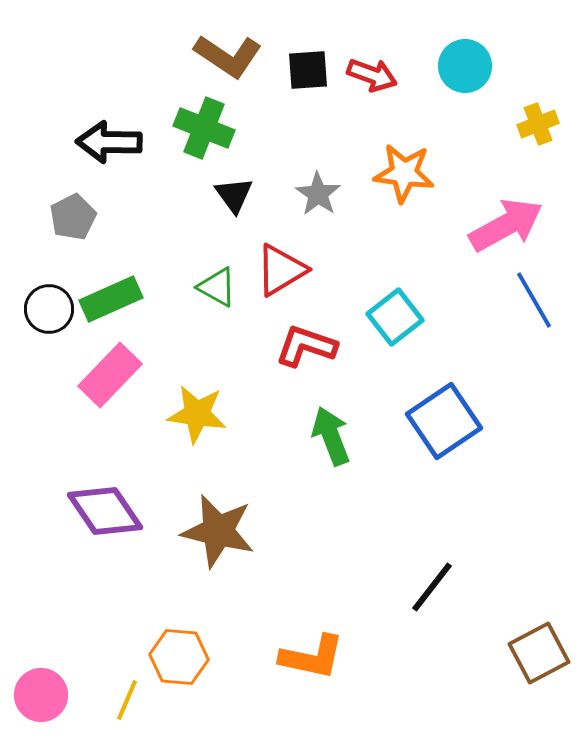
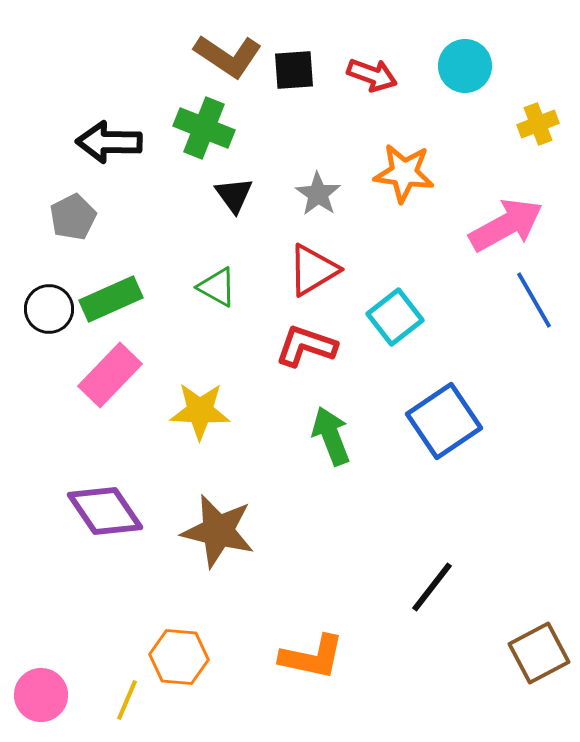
black square: moved 14 px left
red triangle: moved 32 px right
yellow star: moved 3 px right, 3 px up; rotated 6 degrees counterclockwise
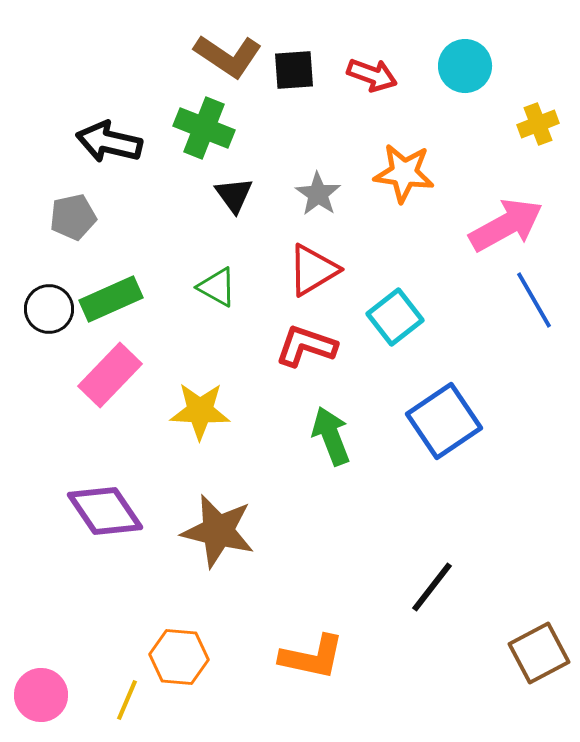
black arrow: rotated 12 degrees clockwise
gray pentagon: rotated 15 degrees clockwise
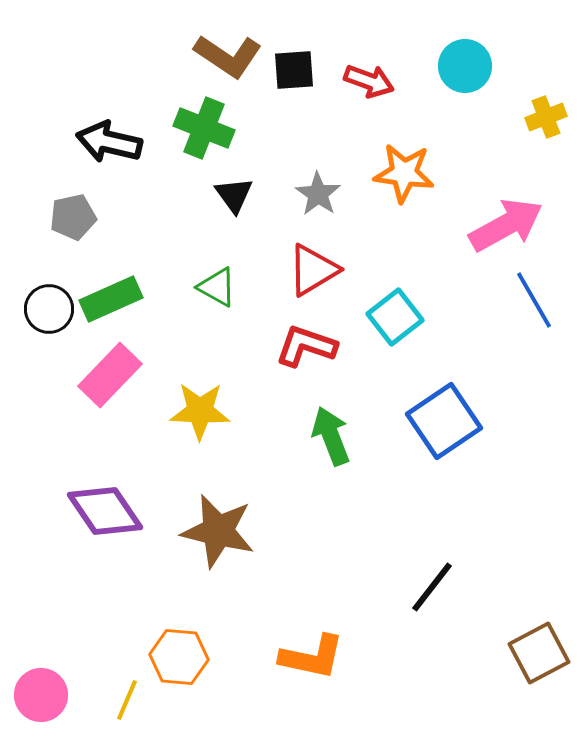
red arrow: moved 3 px left, 6 px down
yellow cross: moved 8 px right, 7 px up
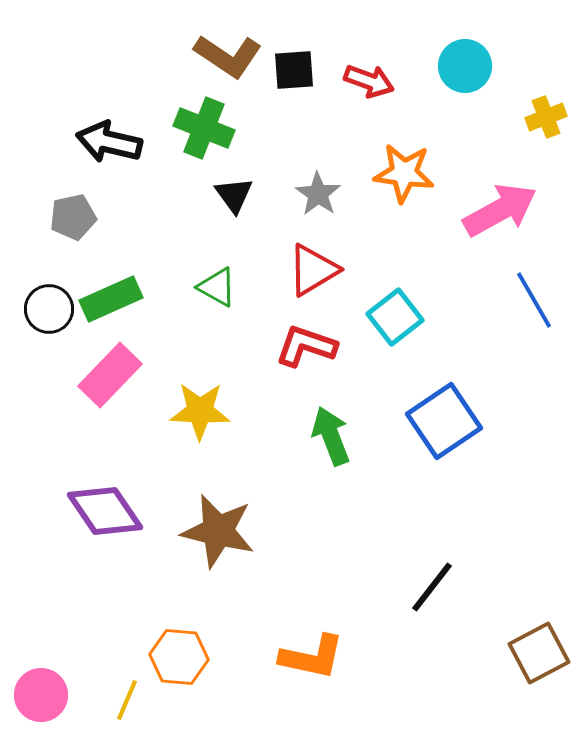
pink arrow: moved 6 px left, 15 px up
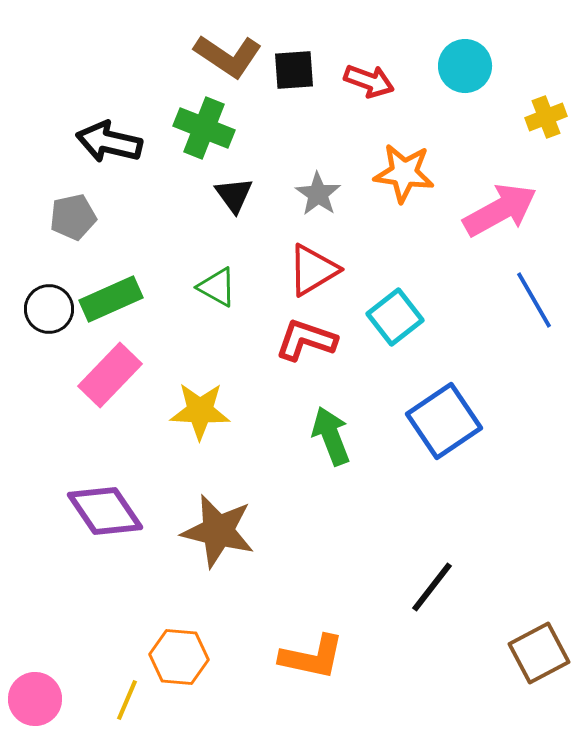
red L-shape: moved 6 px up
pink circle: moved 6 px left, 4 px down
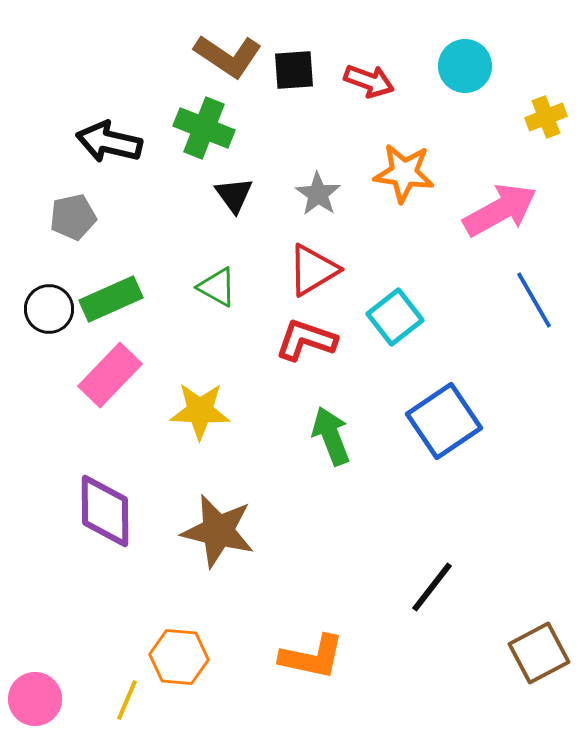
purple diamond: rotated 34 degrees clockwise
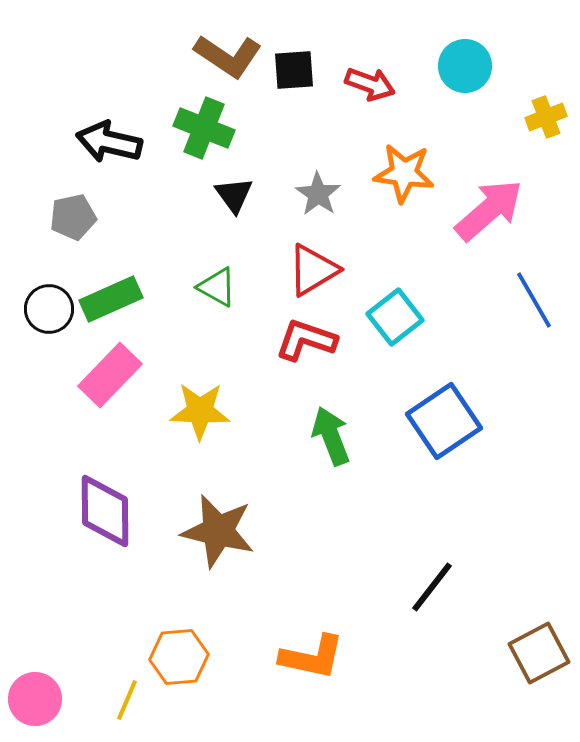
red arrow: moved 1 px right, 3 px down
pink arrow: moved 11 px left; rotated 12 degrees counterclockwise
orange hexagon: rotated 10 degrees counterclockwise
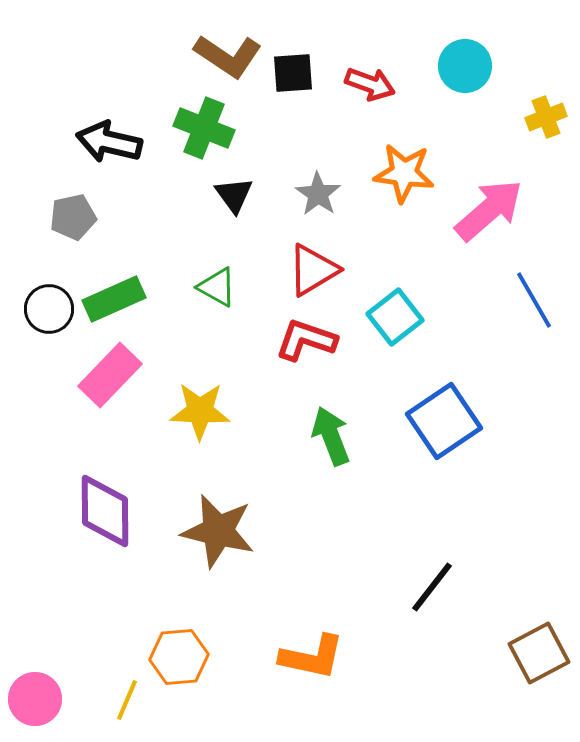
black square: moved 1 px left, 3 px down
green rectangle: moved 3 px right
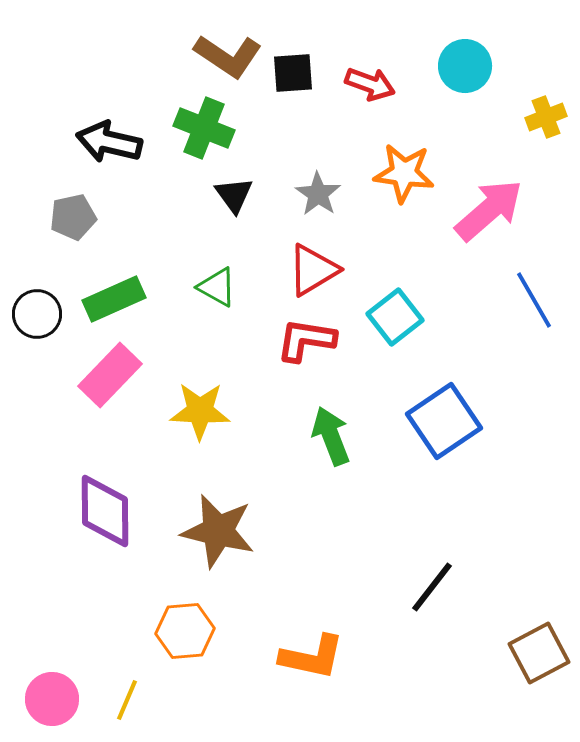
black circle: moved 12 px left, 5 px down
red L-shape: rotated 10 degrees counterclockwise
orange hexagon: moved 6 px right, 26 px up
pink circle: moved 17 px right
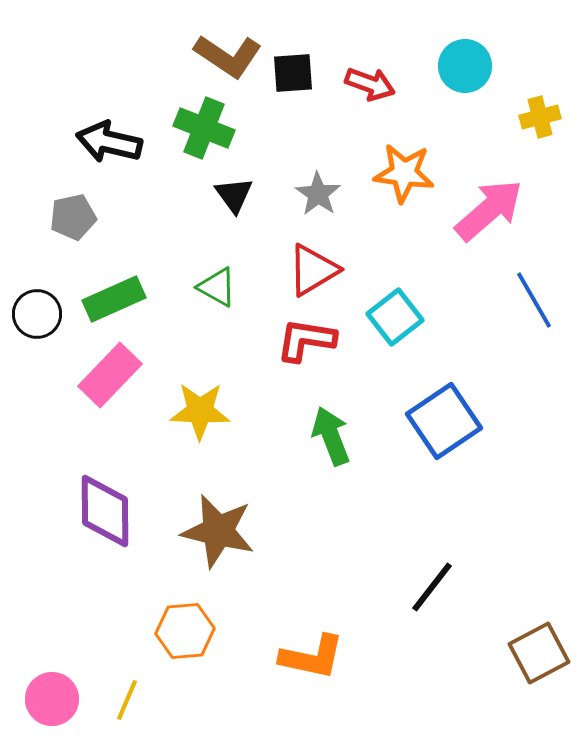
yellow cross: moved 6 px left; rotated 6 degrees clockwise
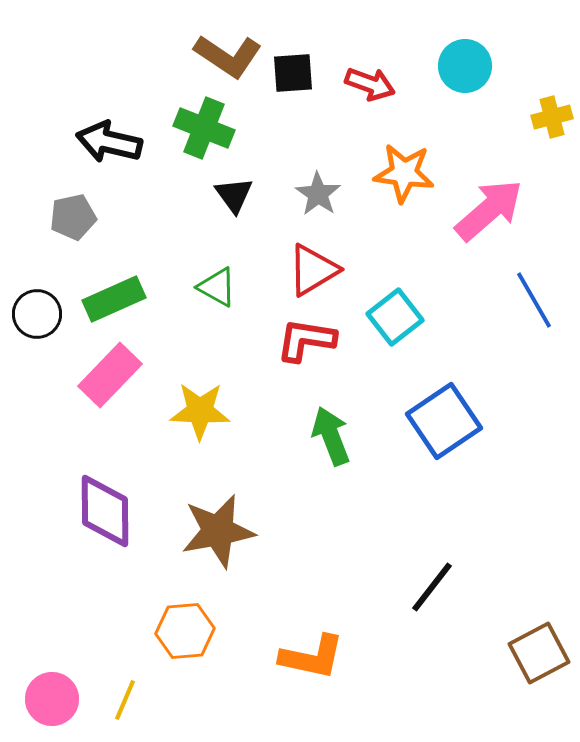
yellow cross: moved 12 px right
brown star: rotated 24 degrees counterclockwise
yellow line: moved 2 px left
